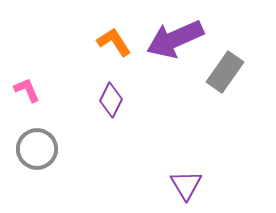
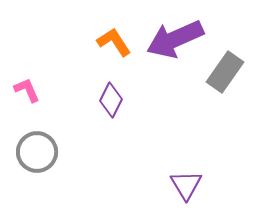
gray circle: moved 3 px down
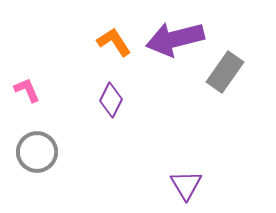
purple arrow: rotated 10 degrees clockwise
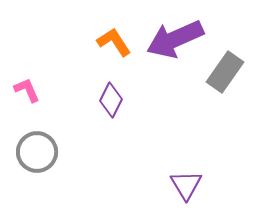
purple arrow: rotated 10 degrees counterclockwise
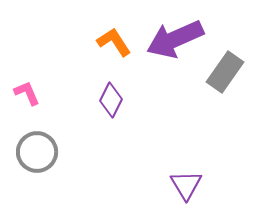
pink L-shape: moved 3 px down
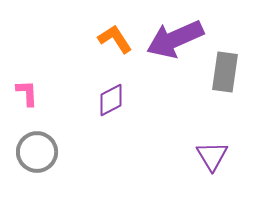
orange L-shape: moved 1 px right, 3 px up
gray rectangle: rotated 27 degrees counterclockwise
pink L-shape: rotated 20 degrees clockwise
purple diamond: rotated 36 degrees clockwise
purple triangle: moved 26 px right, 29 px up
